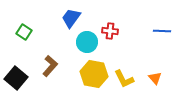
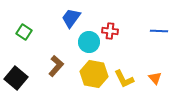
blue line: moved 3 px left
cyan circle: moved 2 px right
brown L-shape: moved 6 px right
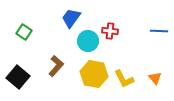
cyan circle: moved 1 px left, 1 px up
black square: moved 2 px right, 1 px up
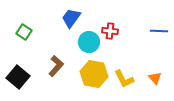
cyan circle: moved 1 px right, 1 px down
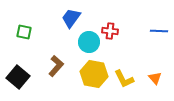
green square: rotated 21 degrees counterclockwise
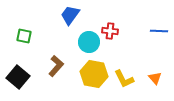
blue trapezoid: moved 1 px left, 3 px up
green square: moved 4 px down
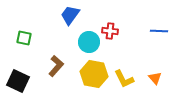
green square: moved 2 px down
black square: moved 4 px down; rotated 15 degrees counterclockwise
